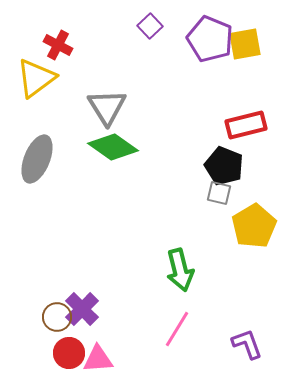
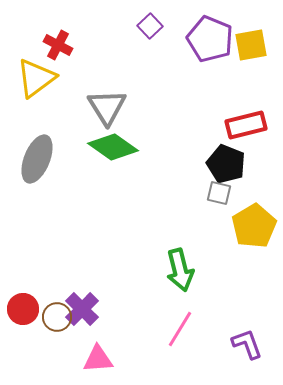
yellow square: moved 6 px right, 1 px down
black pentagon: moved 2 px right, 2 px up
pink line: moved 3 px right
red circle: moved 46 px left, 44 px up
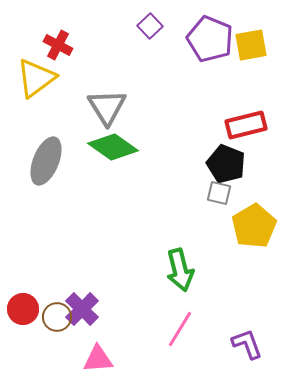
gray ellipse: moved 9 px right, 2 px down
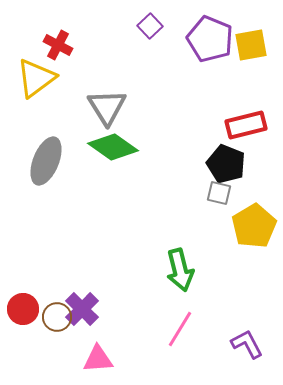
purple L-shape: rotated 8 degrees counterclockwise
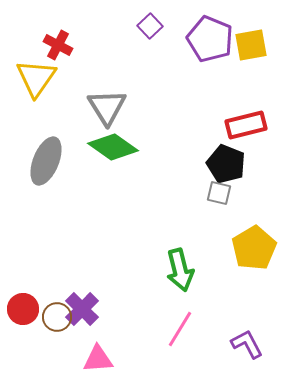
yellow triangle: rotated 18 degrees counterclockwise
yellow pentagon: moved 22 px down
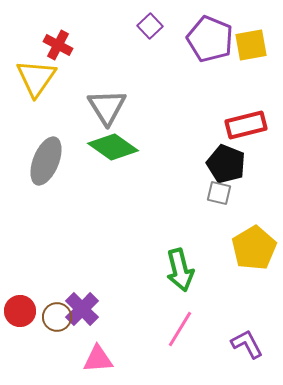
red circle: moved 3 px left, 2 px down
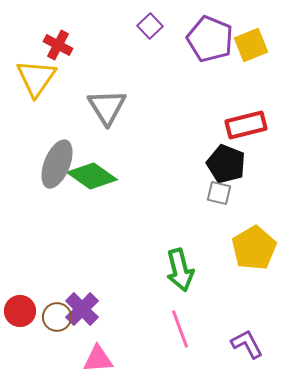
yellow square: rotated 12 degrees counterclockwise
green diamond: moved 21 px left, 29 px down
gray ellipse: moved 11 px right, 3 px down
pink line: rotated 51 degrees counterclockwise
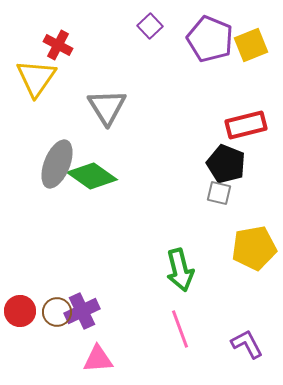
yellow pentagon: rotated 21 degrees clockwise
purple cross: moved 2 px down; rotated 20 degrees clockwise
brown circle: moved 5 px up
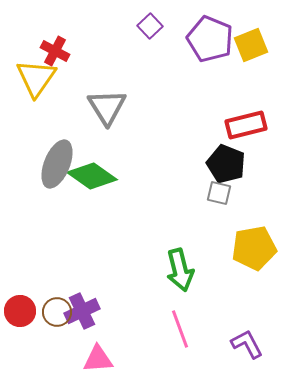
red cross: moved 3 px left, 6 px down
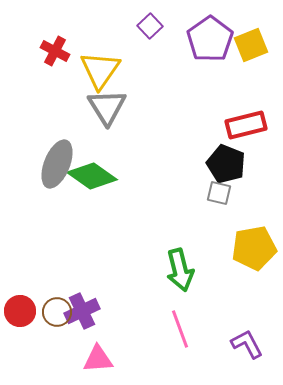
purple pentagon: rotated 15 degrees clockwise
yellow triangle: moved 64 px right, 8 px up
